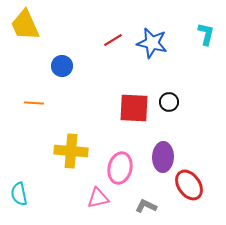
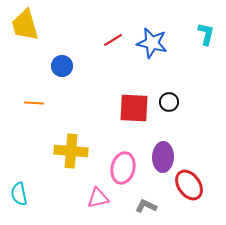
yellow trapezoid: rotated 8 degrees clockwise
pink ellipse: moved 3 px right
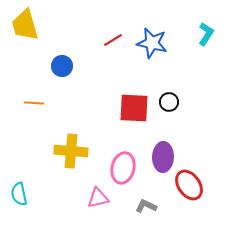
cyan L-shape: rotated 20 degrees clockwise
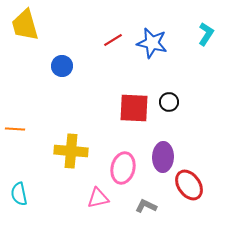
orange line: moved 19 px left, 26 px down
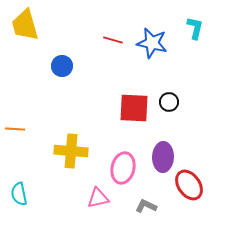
cyan L-shape: moved 11 px left, 6 px up; rotated 20 degrees counterclockwise
red line: rotated 48 degrees clockwise
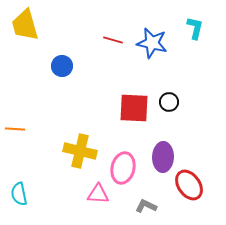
yellow cross: moved 9 px right; rotated 8 degrees clockwise
pink triangle: moved 4 px up; rotated 15 degrees clockwise
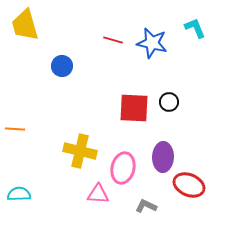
cyan L-shape: rotated 35 degrees counterclockwise
red ellipse: rotated 32 degrees counterclockwise
cyan semicircle: rotated 100 degrees clockwise
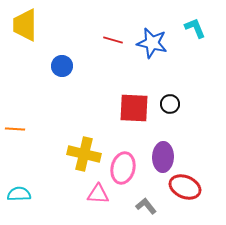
yellow trapezoid: rotated 16 degrees clockwise
black circle: moved 1 px right, 2 px down
yellow cross: moved 4 px right, 3 px down
red ellipse: moved 4 px left, 2 px down
gray L-shape: rotated 25 degrees clockwise
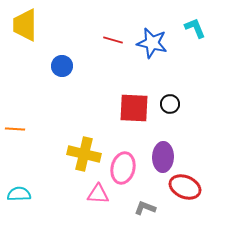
gray L-shape: moved 1 px left, 2 px down; rotated 30 degrees counterclockwise
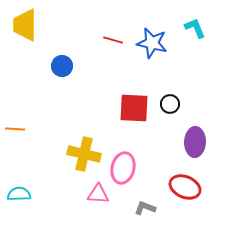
purple ellipse: moved 32 px right, 15 px up
